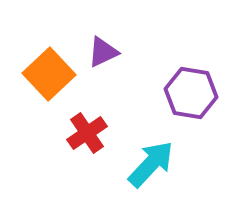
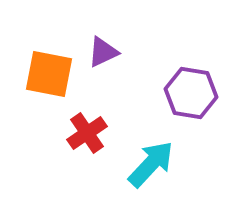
orange square: rotated 36 degrees counterclockwise
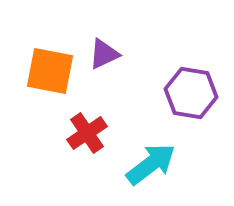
purple triangle: moved 1 px right, 2 px down
orange square: moved 1 px right, 3 px up
cyan arrow: rotated 10 degrees clockwise
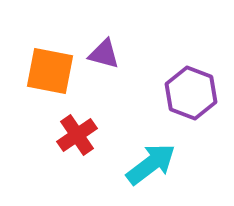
purple triangle: rotated 40 degrees clockwise
purple hexagon: rotated 12 degrees clockwise
red cross: moved 10 px left, 2 px down
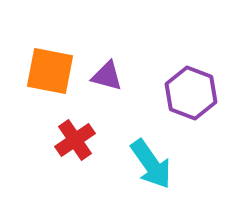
purple triangle: moved 3 px right, 22 px down
red cross: moved 2 px left, 5 px down
cyan arrow: rotated 92 degrees clockwise
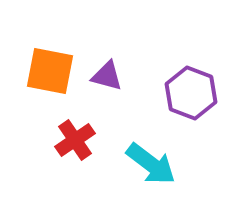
cyan arrow: rotated 18 degrees counterclockwise
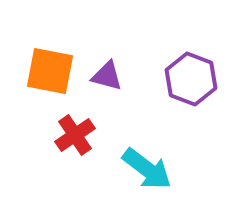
purple hexagon: moved 14 px up
red cross: moved 5 px up
cyan arrow: moved 4 px left, 5 px down
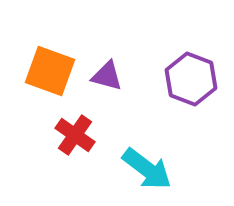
orange square: rotated 9 degrees clockwise
red cross: rotated 21 degrees counterclockwise
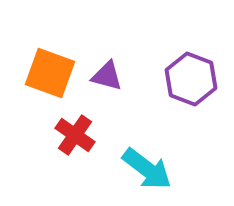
orange square: moved 2 px down
